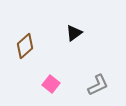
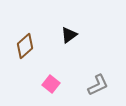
black triangle: moved 5 px left, 2 px down
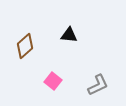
black triangle: rotated 42 degrees clockwise
pink square: moved 2 px right, 3 px up
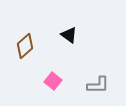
black triangle: rotated 30 degrees clockwise
gray L-shape: rotated 25 degrees clockwise
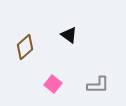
brown diamond: moved 1 px down
pink square: moved 3 px down
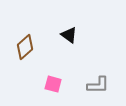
pink square: rotated 24 degrees counterclockwise
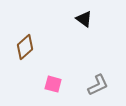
black triangle: moved 15 px right, 16 px up
gray L-shape: rotated 25 degrees counterclockwise
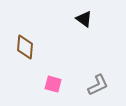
brown diamond: rotated 45 degrees counterclockwise
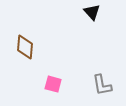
black triangle: moved 8 px right, 7 px up; rotated 12 degrees clockwise
gray L-shape: moved 4 px right; rotated 105 degrees clockwise
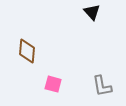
brown diamond: moved 2 px right, 4 px down
gray L-shape: moved 1 px down
